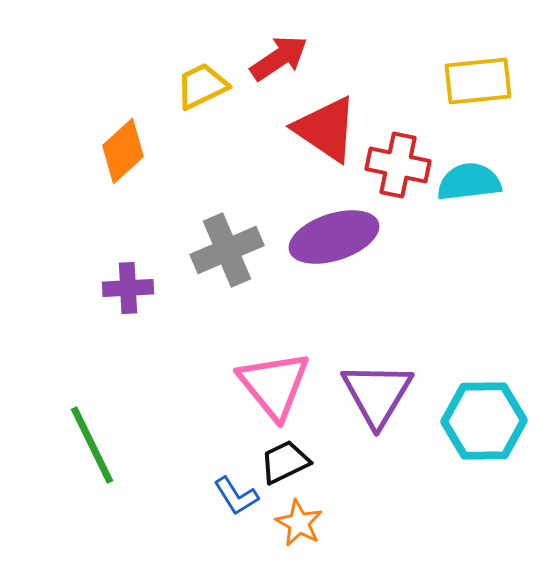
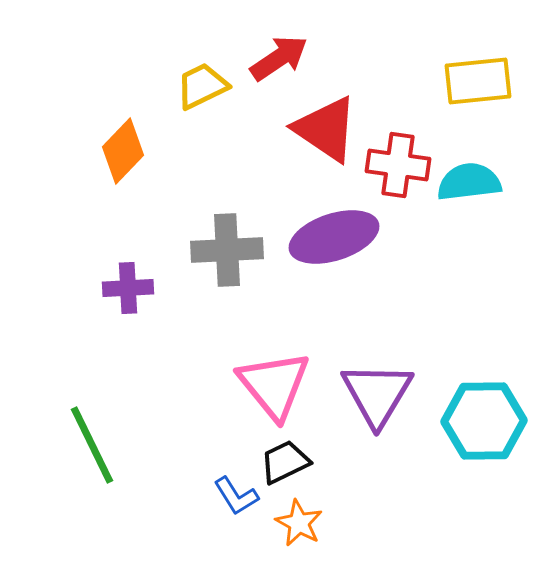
orange diamond: rotated 4 degrees counterclockwise
red cross: rotated 4 degrees counterclockwise
gray cross: rotated 20 degrees clockwise
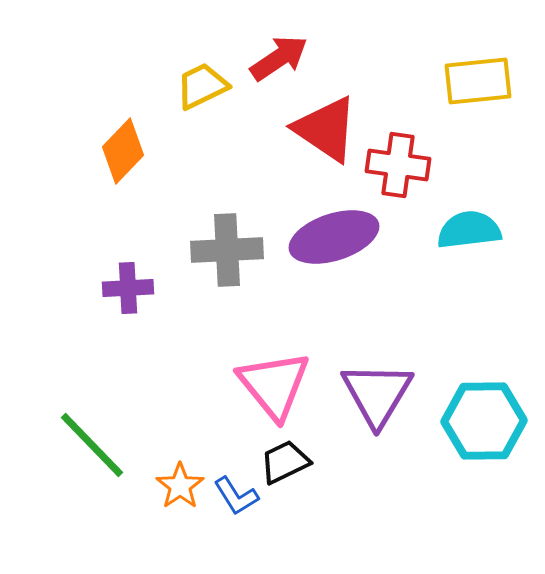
cyan semicircle: moved 48 px down
green line: rotated 18 degrees counterclockwise
orange star: moved 119 px left, 37 px up; rotated 9 degrees clockwise
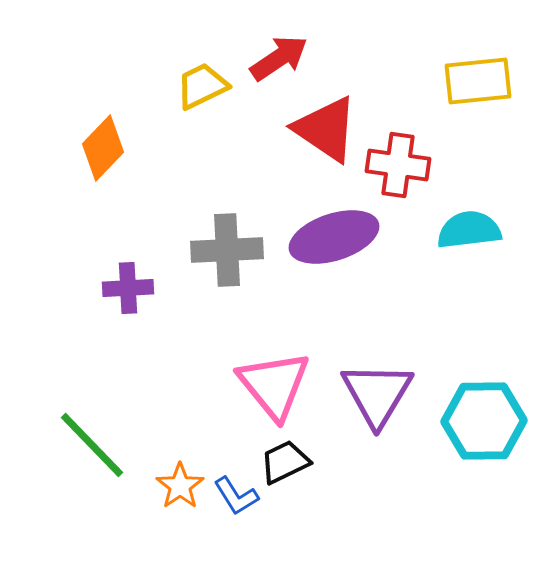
orange diamond: moved 20 px left, 3 px up
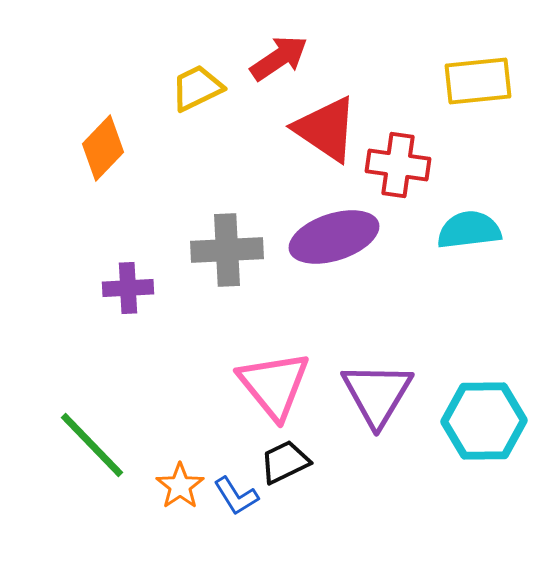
yellow trapezoid: moved 5 px left, 2 px down
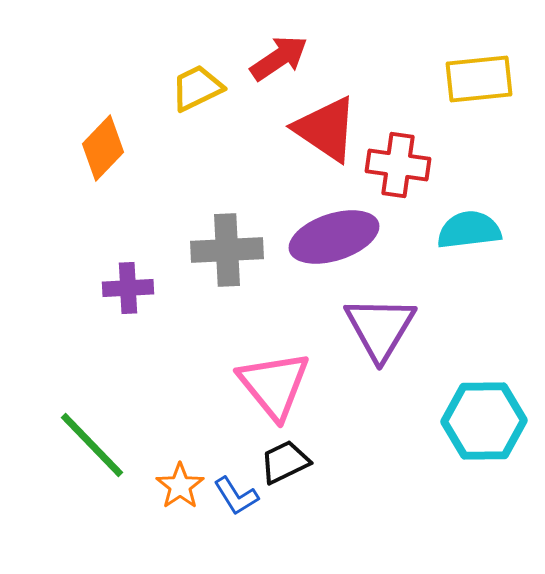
yellow rectangle: moved 1 px right, 2 px up
purple triangle: moved 3 px right, 66 px up
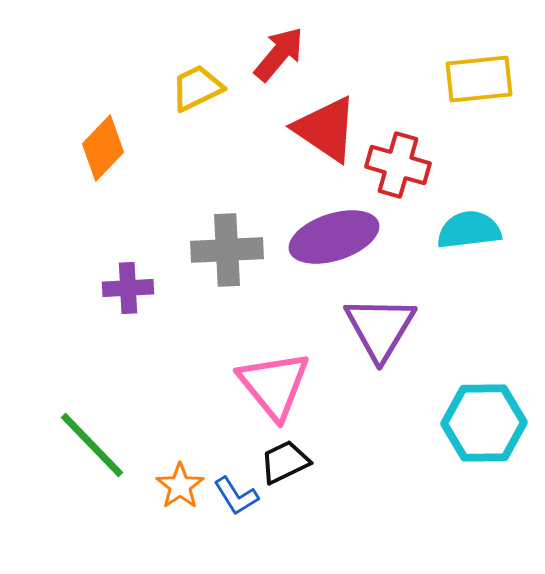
red arrow: moved 4 px up; rotated 16 degrees counterclockwise
red cross: rotated 8 degrees clockwise
cyan hexagon: moved 2 px down
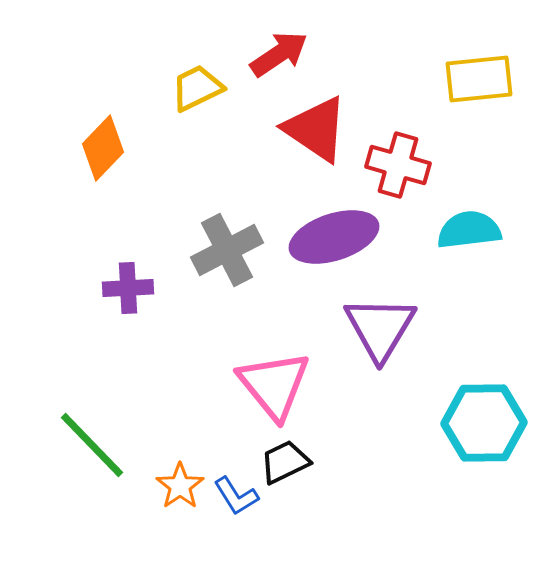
red arrow: rotated 16 degrees clockwise
red triangle: moved 10 px left
gray cross: rotated 24 degrees counterclockwise
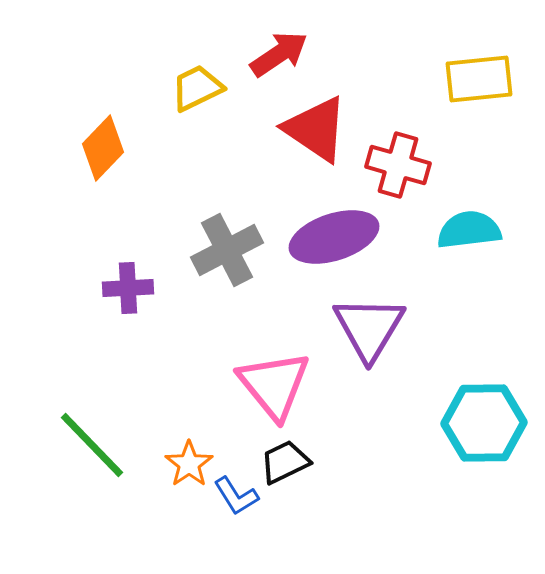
purple triangle: moved 11 px left
orange star: moved 9 px right, 22 px up
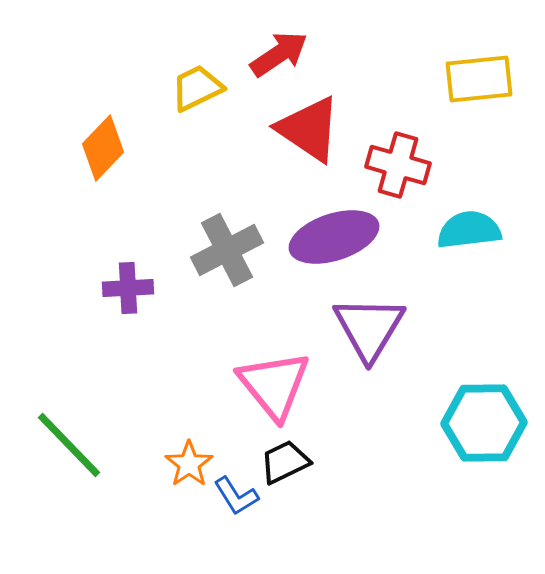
red triangle: moved 7 px left
green line: moved 23 px left
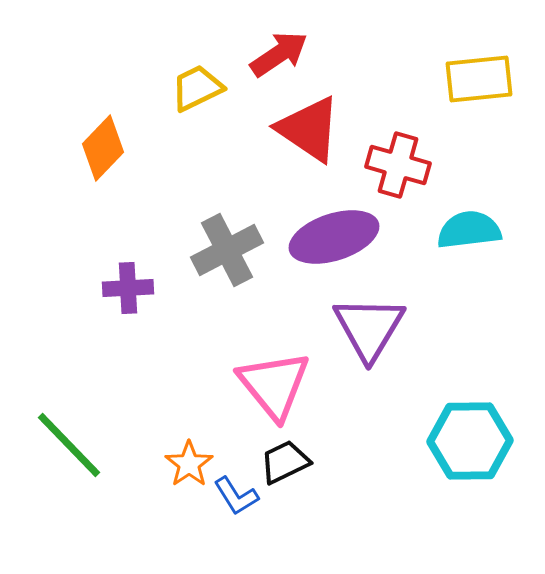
cyan hexagon: moved 14 px left, 18 px down
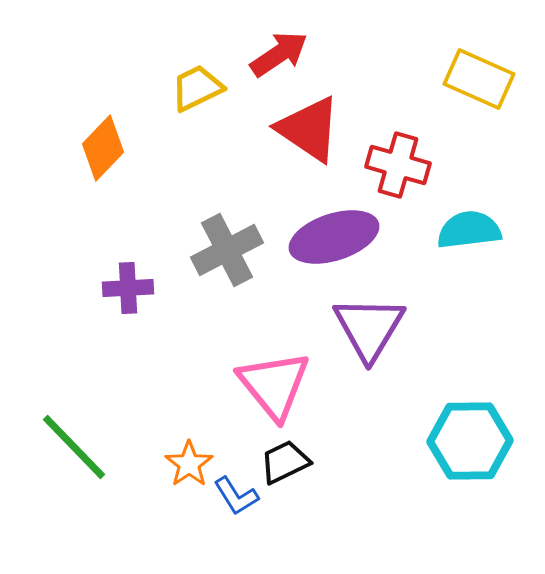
yellow rectangle: rotated 30 degrees clockwise
green line: moved 5 px right, 2 px down
